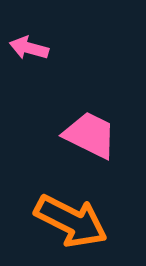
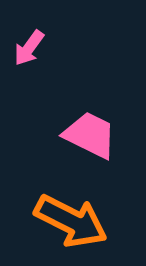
pink arrow: rotated 69 degrees counterclockwise
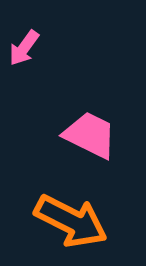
pink arrow: moved 5 px left
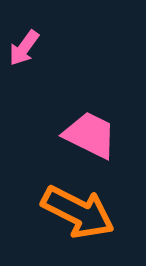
orange arrow: moved 7 px right, 9 px up
